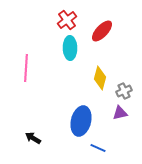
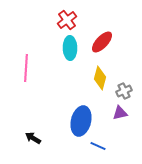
red ellipse: moved 11 px down
blue line: moved 2 px up
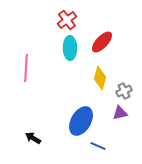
blue ellipse: rotated 16 degrees clockwise
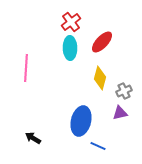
red cross: moved 4 px right, 2 px down
blue ellipse: rotated 16 degrees counterclockwise
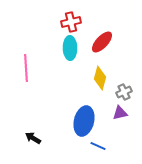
red cross: rotated 24 degrees clockwise
pink line: rotated 8 degrees counterclockwise
gray cross: moved 1 px down
blue ellipse: moved 3 px right
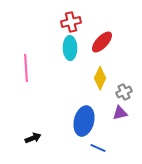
yellow diamond: rotated 10 degrees clockwise
black arrow: rotated 126 degrees clockwise
blue line: moved 2 px down
